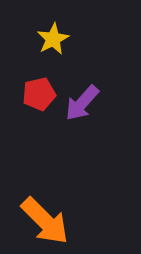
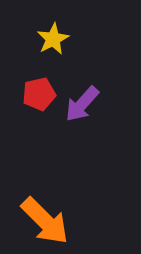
purple arrow: moved 1 px down
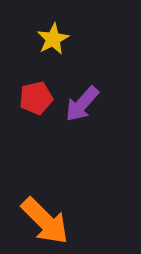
red pentagon: moved 3 px left, 4 px down
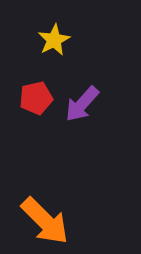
yellow star: moved 1 px right, 1 px down
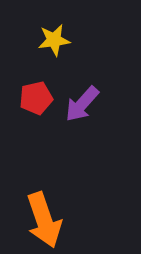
yellow star: rotated 20 degrees clockwise
orange arrow: moved 1 px left, 1 px up; rotated 26 degrees clockwise
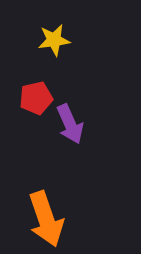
purple arrow: moved 12 px left, 20 px down; rotated 66 degrees counterclockwise
orange arrow: moved 2 px right, 1 px up
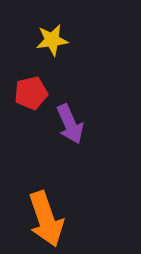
yellow star: moved 2 px left
red pentagon: moved 5 px left, 5 px up
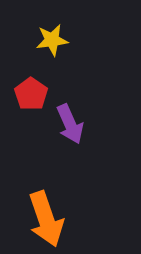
red pentagon: moved 1 px down; rotated 24 degrees counterclockwise
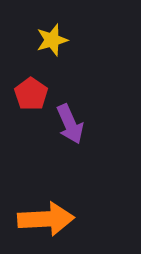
yellow star: rotated 8 degrees counterclockwise
orange arrow: rotated 74 degrees counterclockwise
